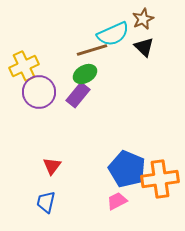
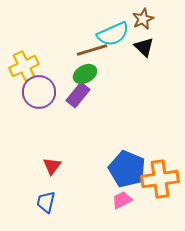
pink trapezoid: moved 5 px right, 1 px up
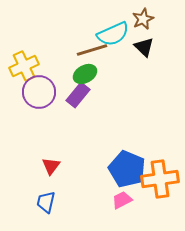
red triangle: moved 1 px left
